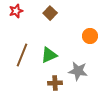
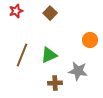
orange circle: moved 4 px down
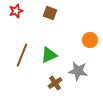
brown square: rotated 24 degrees counterclockwise
brown cross: rotated 32 degrees counterclockwise
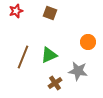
orange circle: moved 2 px left, 2 px down
brown line: moved 1 px right, 2 px down
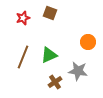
red star: moved 7 px right, 7 px down
brown cross: moved 1 px up
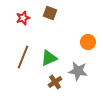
green triangle: moved 3 px down
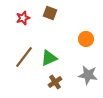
orange circle: moved 2 px left, 3 px up
brown line: moved 1 px right; rotated 15 degrees clockwise
gray star: moved 10 px right, 4 px down
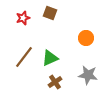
orange circle: moved 1 px up
green triangle: moved 1 px right
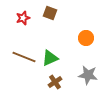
brown line: rotated 75 degrees clockwise
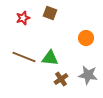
green triangle: rotated 30 degrees clockwise
brown cross: moved 6 px right, 3 px up
